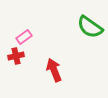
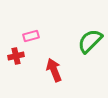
green semicircle: moved 14 px down; rotated 100 degrees clockwise
pink rectangle: moved 7 px right, 1 px up; rotated 21 degrees clockwise
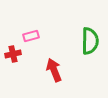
green semicircle: rotated 136 degrees clockwise
red cross: moved 3 px left, 2 px up
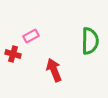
pink rectangle: rotated 14 degrees counterclockwise
red cross: rotated 28 degrees clockwise
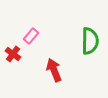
pink rectangle: rotated 21 degrees counterclockwise
red cross: rotated 21 degrees clockwise
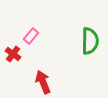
red arrow: moved 11 px left, 12 px down
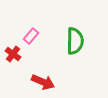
green semicircle: moved 15 px left
red arrow: rotated 135 degrees clockwise
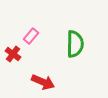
green semicircle: moved 3 px down
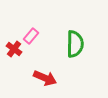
red cross: moved 1 px right, 5 px up
red arrow: moved 2 px right, 4 px up
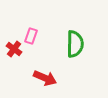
pink rectangle: rotated 21 degrees counterclockwise
